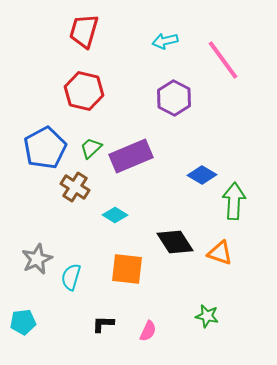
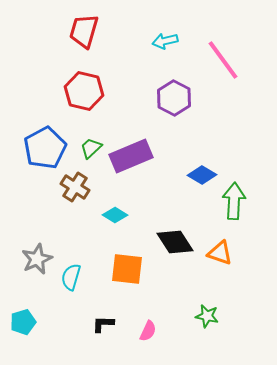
cyan pentagon: rotated 10 degrees counterclockwise
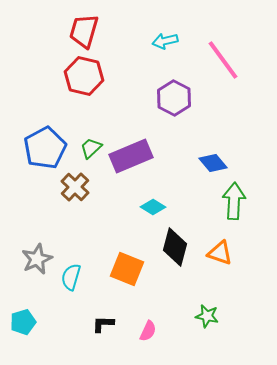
red hexagon: moved 15 px up
blue diamond: moved 11 px right, 12 px up; rotated 20 degrees clockwise
brown cross: rotated 12 degrees clockwise
cyan diamond: moved 38 px right, 8 px up
black diamond: moved 5 px down; rotated 48 degrees clockwise
orange square: rotated 16 degrees clockwise
